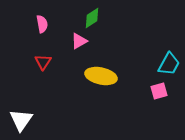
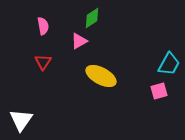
pink semicircle: moved 1 px right, 2 px down
yellow ellipse: rotated 16 degrees clockwise
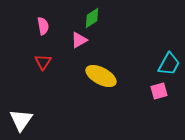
pink triangle: moved 1 px up
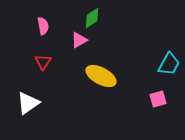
pink square: moved 1 px left, 8 px down
white triangle: moved 7 px right, 17 px up; rotated 20 degrees clockwise
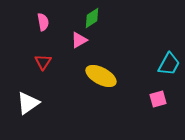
pink semicircle: moved 4 px up
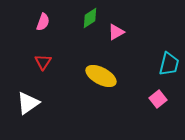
green diamond: moved 2 px left
pink semicircle: rotated 30 degrees clockwise
pink triangle: moved 37 px right, 8 px up
cyan trapezoid: rotated 15 degrees counterclockwise
pink square: rotated 24 degrees counterclockwise
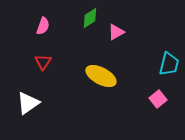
pink semicircle: moved 4 px down
